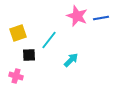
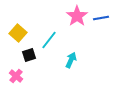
pink star: rotated 15 degrees clockwise
yellow square: rotated 30 degrees counterclockwise
black square: rotated 16 degrees counterclockwise
cyan arrow: rotated 21 degrees counterclockwise
pink cross: rotated 24 degrees clockwise
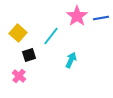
cyan line: moved 2 px right, 4 px up
pink cross: moved 3 px right
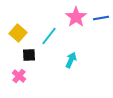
pink star: moved 1 px left, 1 px down
cyan line: moved 2 px left
black square: rotated 16 degrees clockwise
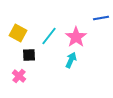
pink star: moved 20 px down
yellow square: rotated 12 degrees counterclockwise
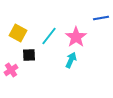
pink cross: moved 8 px left, 6 px up; rotated 16 degrees clockwise
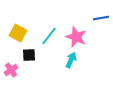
pink star: rotated 15 degrees counterclockwise
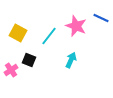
blue line: rotated 35 degrees clockwise
pink star: moved 11 px up
black square: moved 5 px down; rotated 24 degrees clockwise
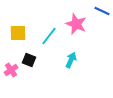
blue line: moved 1 px right, 7 px up
pink star: moved 2 px up
yellow square: rotated 30 degrees counterclockwise
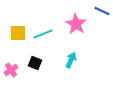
pink star: rotated 10 degrees clockwise
cyan line: moved 6 px left, 2 px up; rotated 30 degrees clockwise
black square: moved 6 px right, 3 px down
